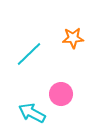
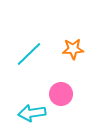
orange star: moved 11 px down
cyan arrow: rotated 36 degrees counterclockwise
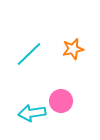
orange star: rotated 10 degrees counterclockwise
pink circle: moved 7 px down
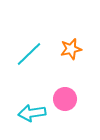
orange star: moved 2 px left
pink circle: moved 4 px right, 2 px up
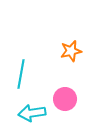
orange star: moved 2 px down
cyan line: moved 8 px left, 20 px down; rotated 36 degrees counterclockwise
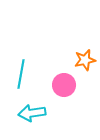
orange star: moved 14 px right, 9 px down
pink circle: moved 1 px left, 14 px up
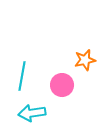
cyan line: moved 1 px right, 2 px down
pink circle: moved 2 px left
